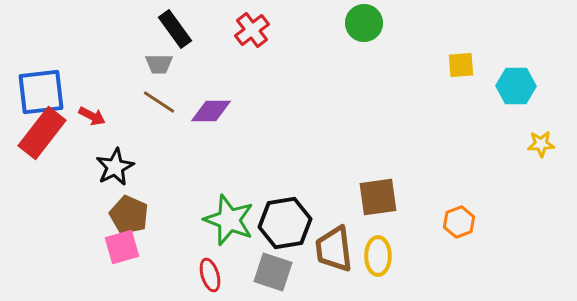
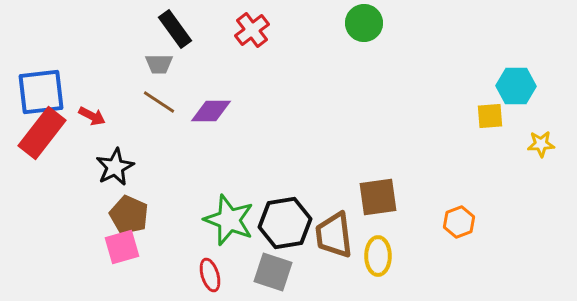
yellow square: moved 29 px right, 51 px down
brown trapezoid: moved 14 px up
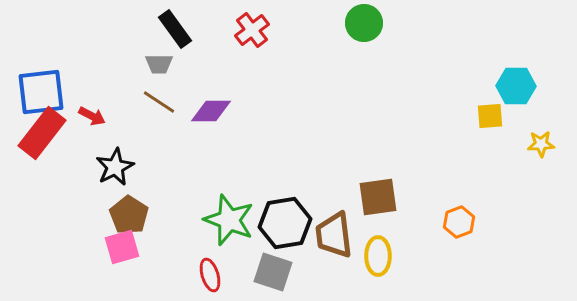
brown pentagon: rotated 9 degrees clockwise
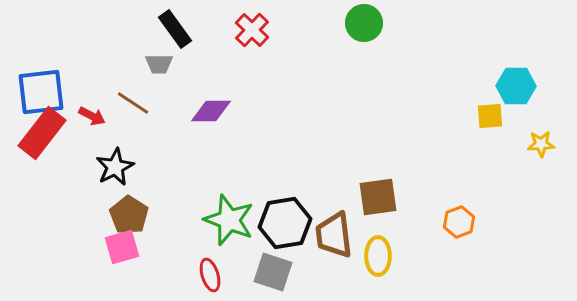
red cross: rotated 8 degrees counterclockwise
brown line: moved 26 px left, 1 px down
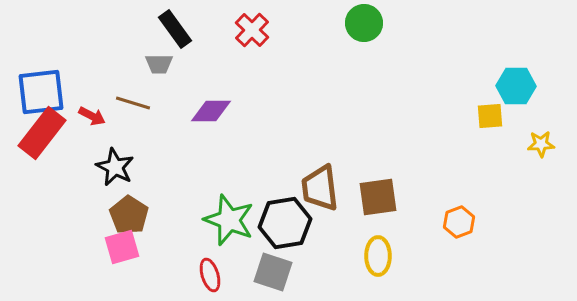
brown line: rotated 16 degrees counterclockwise
black star: rotated 18 degrees counterclockwise
brown trapezoid: moved 14 px left, 47 px up
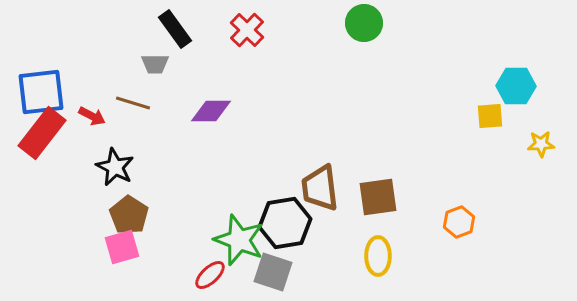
red cross: moved 5 px left
gray trapezoid: moved 4 px left
green star: moved 10 px right, 20 px down
red ellipse: rotated 64 degrees clockwise
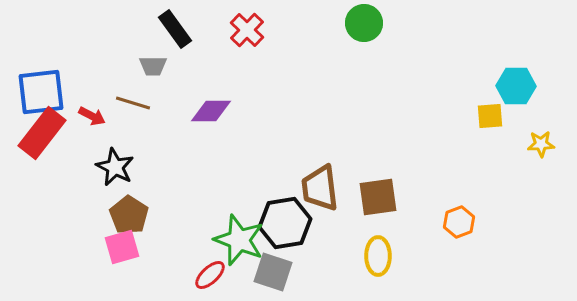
gray trapezoid: moved 2 px left, 2 px down
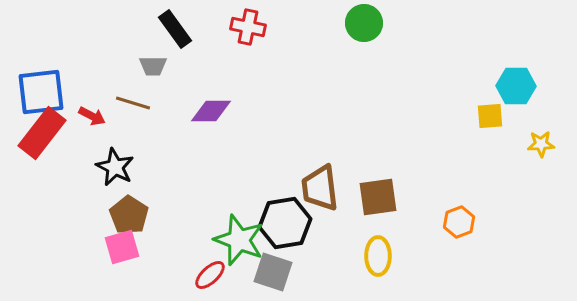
red cross: moved 1 px right, 3 px up; rotated 32 degrees counterclockwise
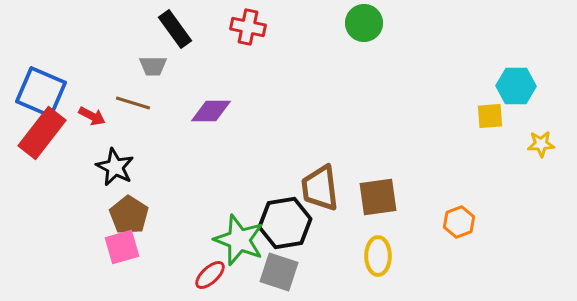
blue square: rotated 30 degrees clockwise
gray square: moved 6 px right
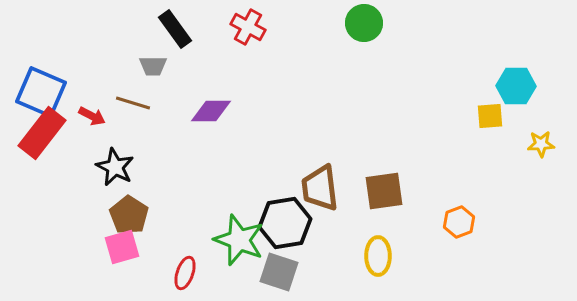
red cross: rotated 16 degrees clockwise
brown square: moved 6 px right, 6 px up
red ellipse: moved 25 px left, 2 px up; rotated 28 degrees counterclockwise
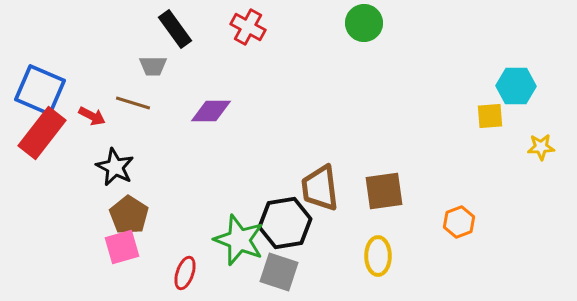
blue square: moved 1 px left, 2 px up
yellow star: moved 3 px down
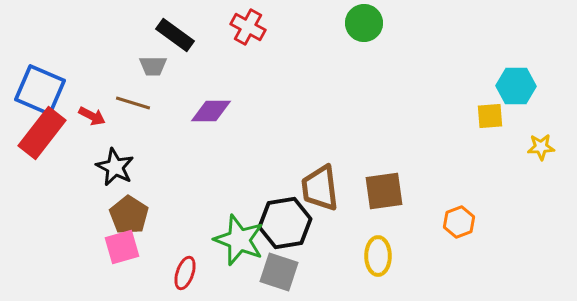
black rectangle: moved 6 px down; rotated 18 degrees counterclockwise
